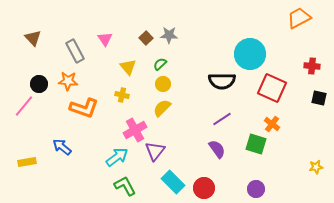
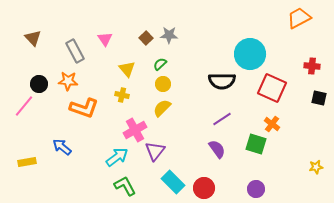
yellow triangle: moved 1 px left, 2 px down
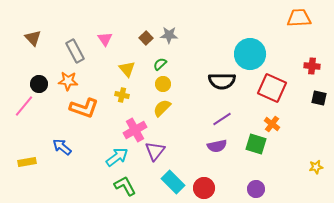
orange trapezoid: rotated 25 degrees clockwise
purple semicircle: moved 3 px up; rotated 114 degrees clockwise
